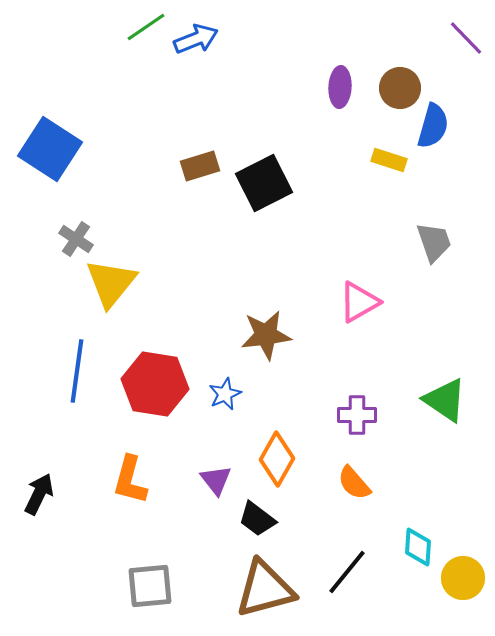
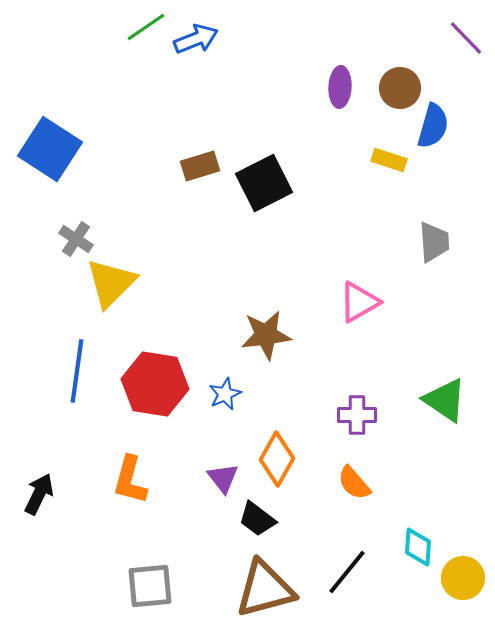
gray trapezoid: rotated 15 degrees clockwise
yellow triangle: rotated 6 degrees clockwise
purple triangle: moved 7 px right, 2 px up
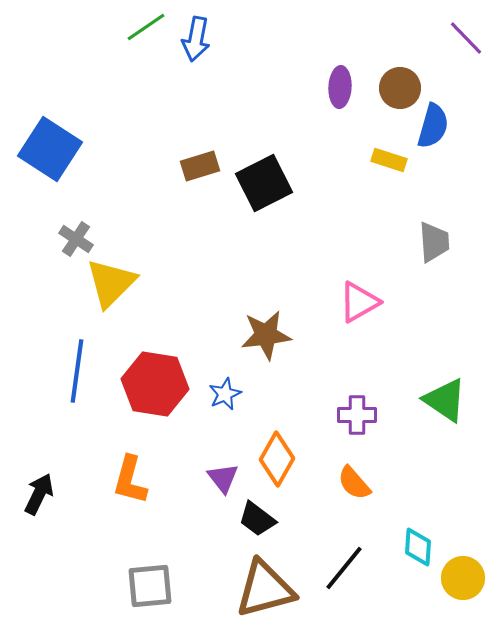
blue arrow: rotated 123 degrees clockwise
black line: moved 3 px left, 4 px up
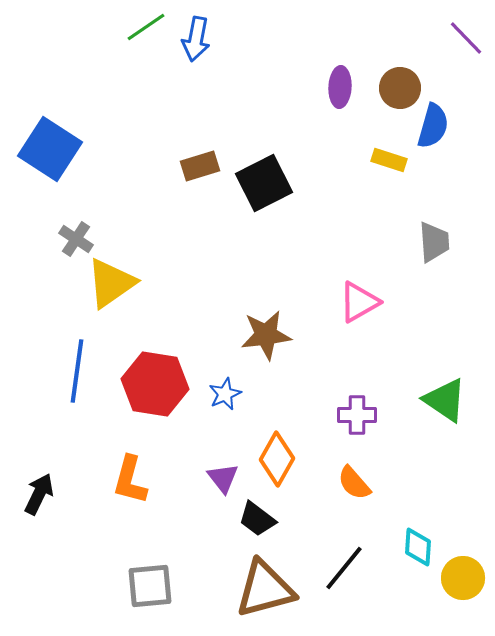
yellow triangle: rotated 10 degrees clockwise
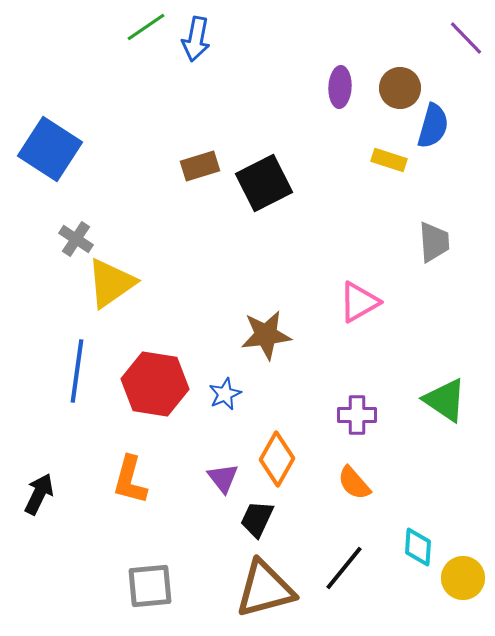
black trapezoid: rotated 78 degrees clockwise
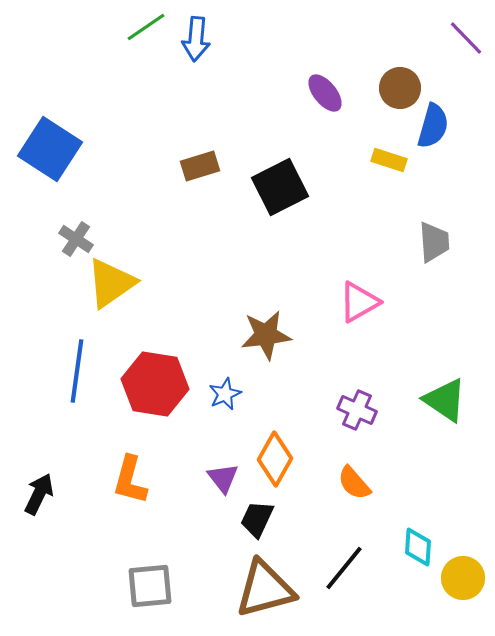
blue arrow: rotated 6 degrees counterclockwise
purple ellipse: moved 15 px left, 6 px down; rotated 42 degrees counterclockwise
black square: moved 16 px right, 4 px down
purple cross: moved 5 px up; rotated 24 degrees clockwise
orange diamond: moved 2 px left
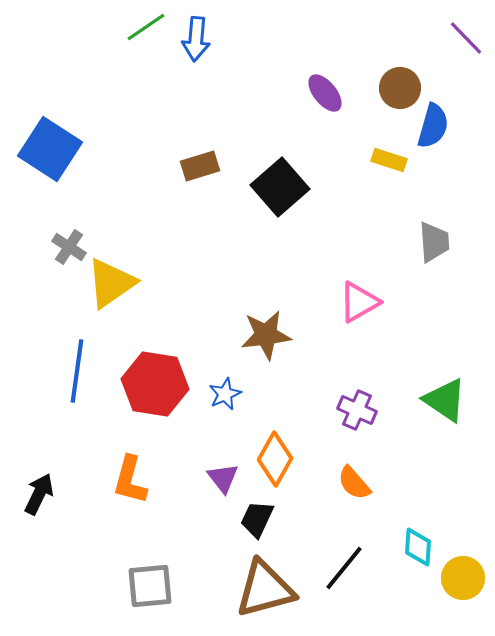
black square: rotated 14 degrees counterclockwise
gray cross: moved 7 px left, 8 px down
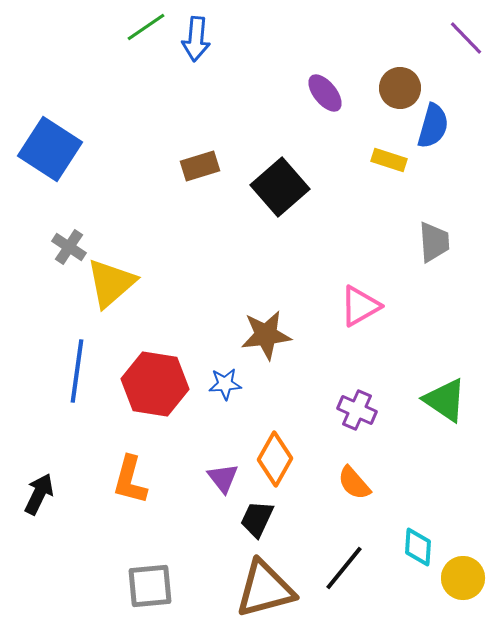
yellow triangle: rotated 6 degrees counterclockwise
pink triangle: moved 1 px right, 4 px down
blue star: moved 10 px up; rotated 20 degrees clockwise
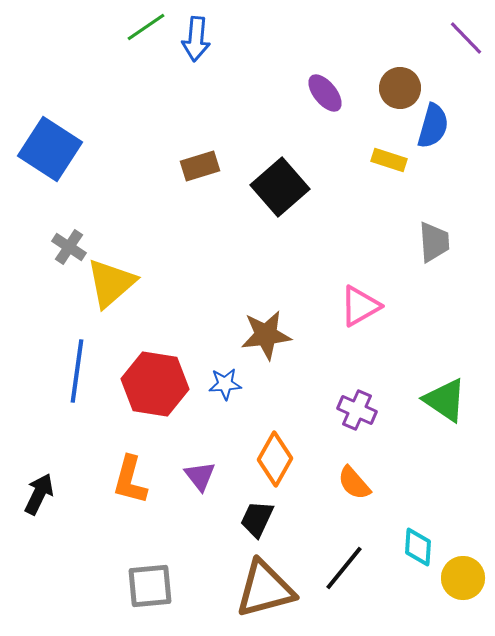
purple triangle: moved 23 px left, 2 px up
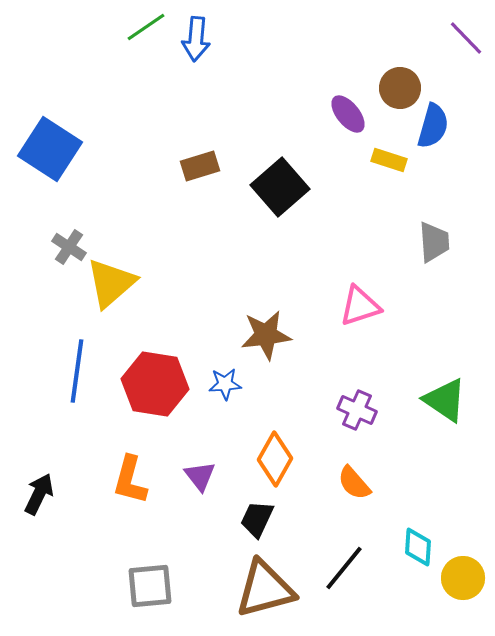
purple ellipse: moved 23 px right, 21 px down
pink triangle: rotated 12 degrees clockwise
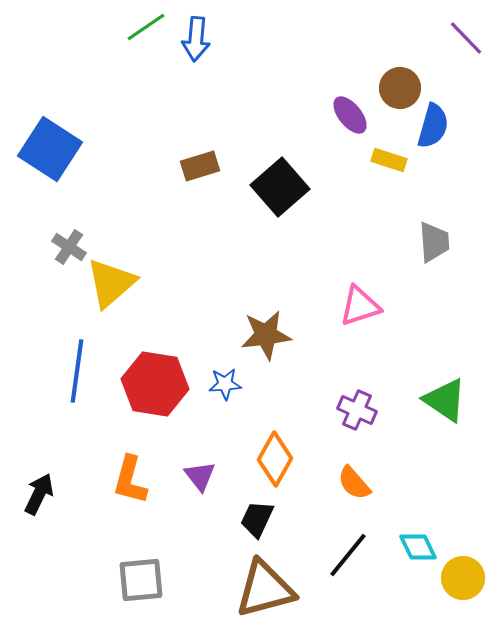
purple ellipse: moved 2 px right, 1 px down
cyan diamond: rotated 30 degrees counterclockwise
black line: moved 4 px right, 13 px up
gray square: moved 9 px left, 6 px up
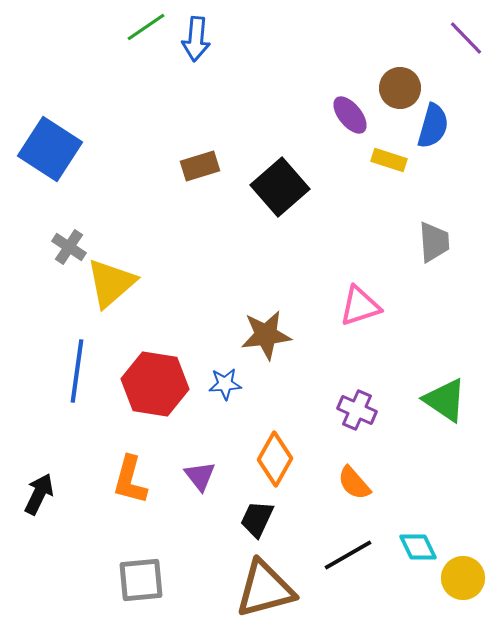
black line: rotated 21 degrees clockwise
